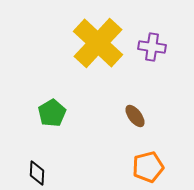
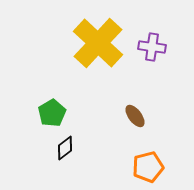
black diamond: moved 28 px right, 25 px up; rotated 50 degrees clockwise
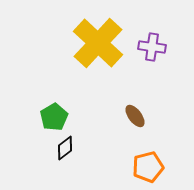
green pentagon: moved 2 px right, 4 px down
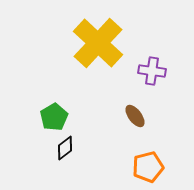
purple cross: moved 24 px down
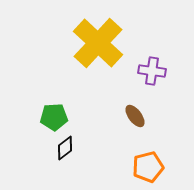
green pentagon: rotated 28 degrees clockwise
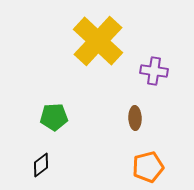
yellow cross: moved 2 px up
purple cross: moved 2 px right
brown ellipse: moved 2 px down; rotated 35 degrees clockwise
black diamond: moved 24 px left, 17 px down
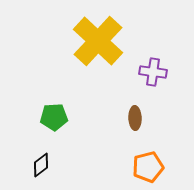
purple cross: moved 1 px left, 1 px down
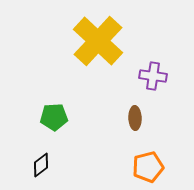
purple cross: moved 4 px down
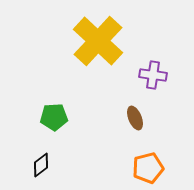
purple cross: moved 1 px up
brown ellipse: rotated 20 degrees counterclockwise
orange pentagon: moved 1 px down
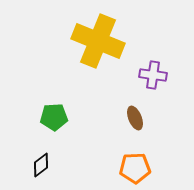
yellow cross: rotated 21 degrees counterclockwise
orange pentagon: moved 13 px left; rotated 12 degrees clockwise
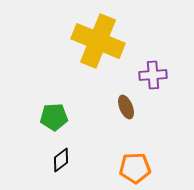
purple cross: rotated 12 degrees counterclockwise
brown ellipse: moved 9 px left, 11 px up
black diamond: moved 20 px right, 5 px up
